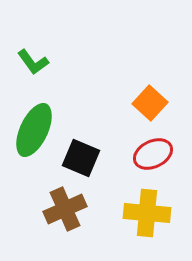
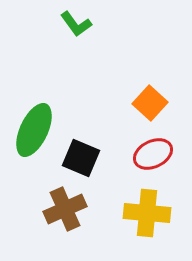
green L-shape: moved 43 px right, 38 px up
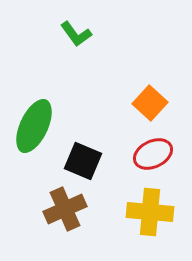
green L-shape: moved 10 px down
green ellipse: moved 4 px up
black square: moved 2 px right, 3 px down
yellow cross: moved 3 px right, 1 px up
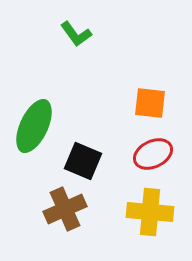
orange square: rotated 36 degrees counterclockwise
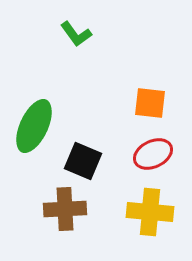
brown cross: rotated 21 degrees clockwise
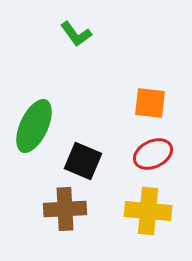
yellow cross: moved 2 px left, 1 px up
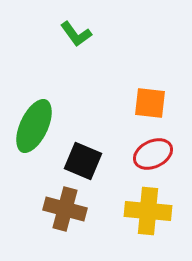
brown cross: rotated 18 degrees clockwise
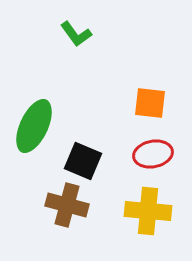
red ellipse: rotated 15 degrees clockwise
brown cross: moved 2 px right, 4 px up
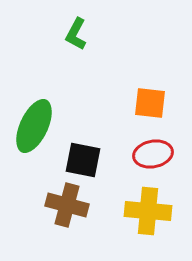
green L-shape: rotated 64 degrees clockwise
black square: moved 1 px up; rotated 12 degrees counterclockwise
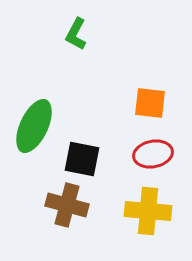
black square: moved 1 px left, 1 px up
